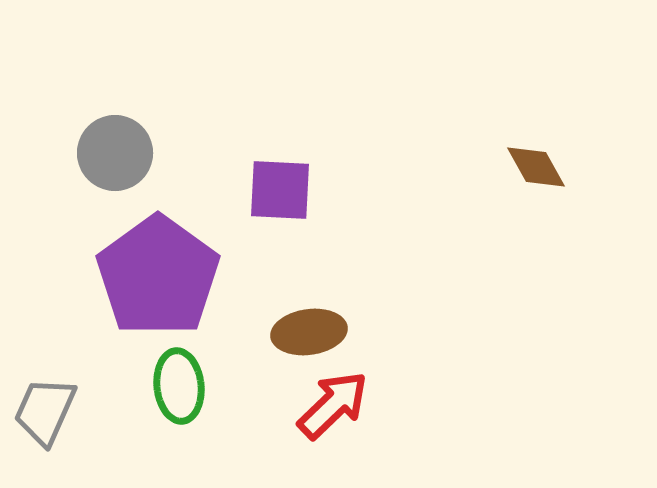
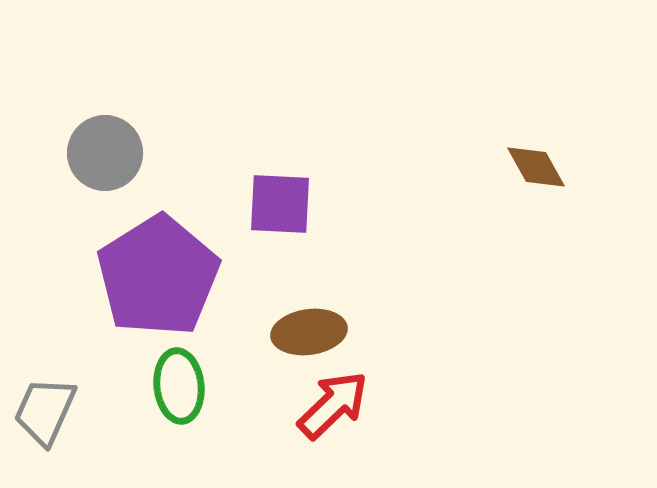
gray circle: moved 10 px left
purple square: moved 14 px down
purple pentagon: rotated 4 degrees clockwise
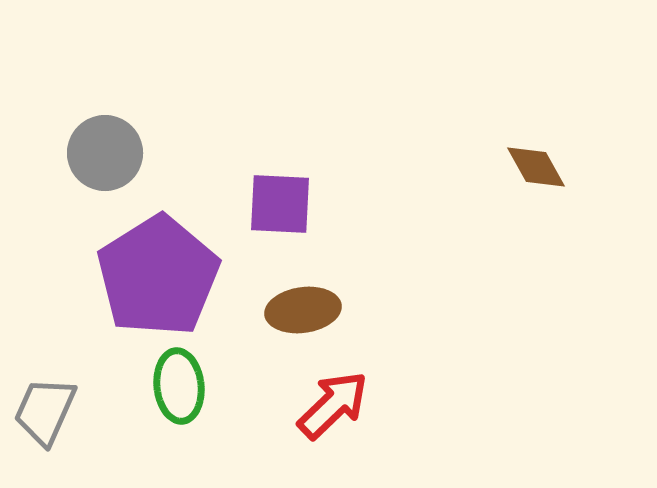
brown ellipse: moved 6 px left, 22 px up
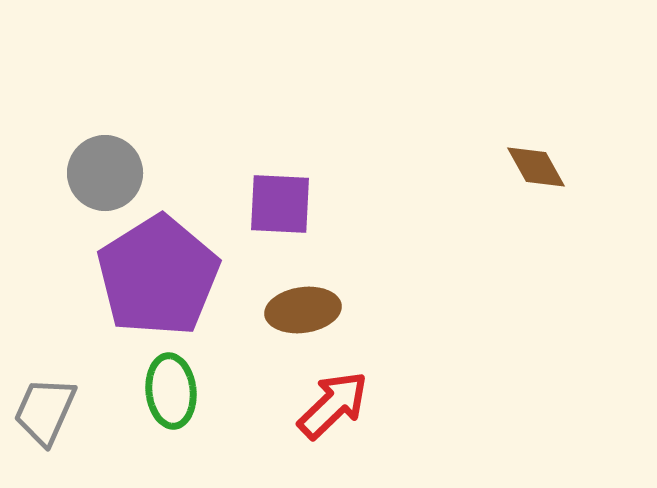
gray circle: moved 20 px down
green ellipse: moved 8 px left, 5 px down
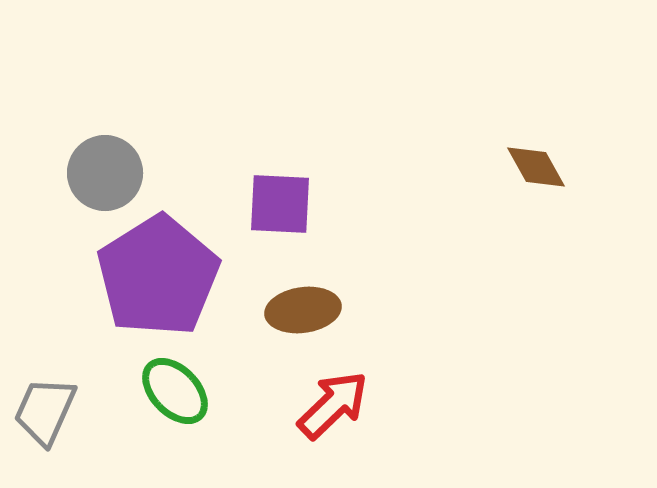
green ellipse: moved 4 px right; rotated 38 degrees counterclockwise
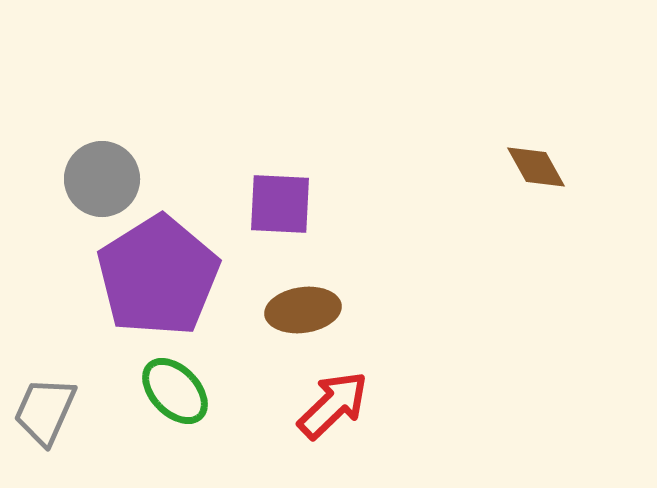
gray circle: moved 3 px left, 6 px down
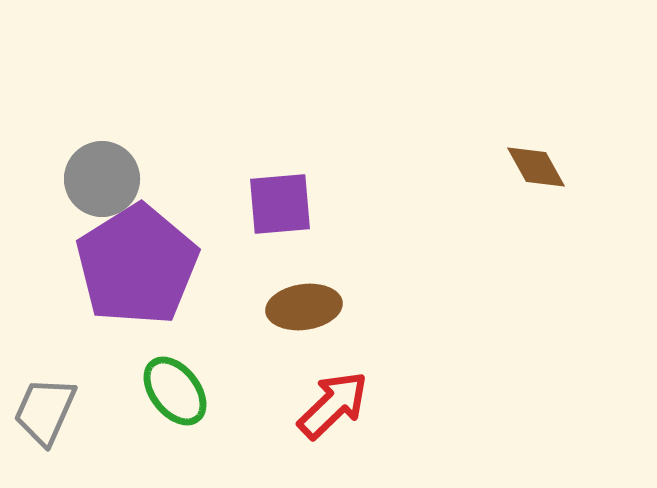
purple square: rotated 8 degrees counterclockwise
purple pentagon: moved 21 px left, 11 px up
brown ellipse: moved 1 px right, 3 px up
green ellipse: rotated 6 degrees clockwise
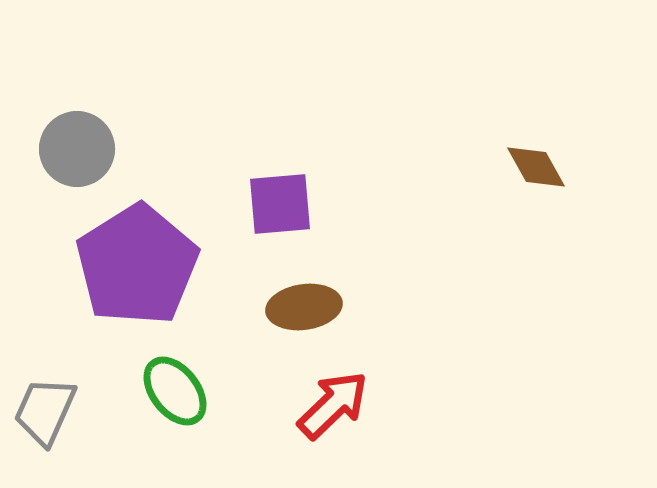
gray circle: moved 25 px left, 30 px up
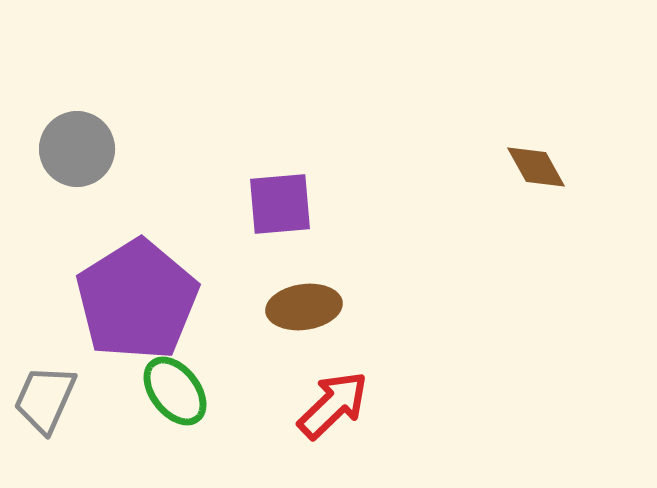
purple pentagon: moved 35 px down
gray trapezoid: moved 12 px up
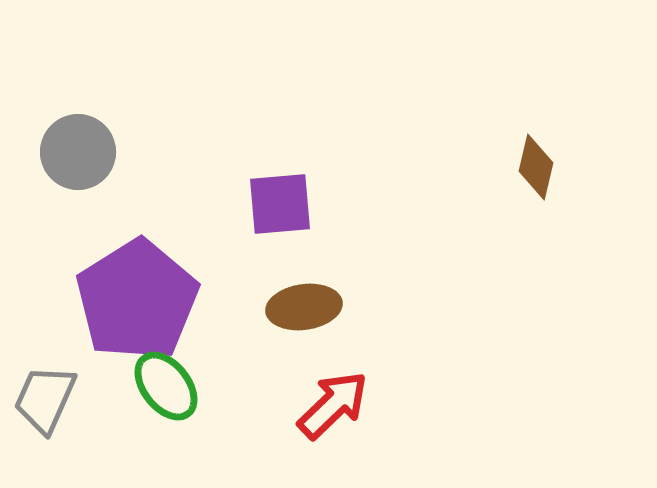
gray circle: moved 1 px right, 3 px down
brown diamond: rotated 42 degrees clockwise
green ellipse: moved 9 px left, 5 px up
